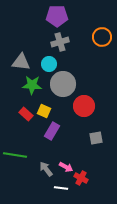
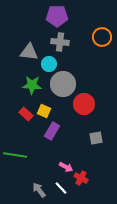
gray cross: rotated 24 degrees clockwise
gray triangle: moved 8 px right, 10 px up
red circle: moved 2 px up
gray arrow: moved 7 px left, 21 px down
white line: rotated 40 degrees clockwise
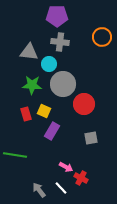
red rectangle: rotated 32 degrees clockwise
gray square: moved 5 px left
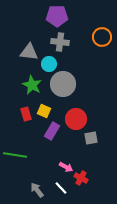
green star: rotated 24 degrees clockwise
red circle: moved 8 px left, 15 px down
gray arrow: moved 2 px left
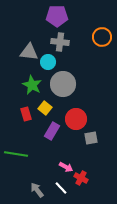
cyan circle: moved 1 px left, 2 px up
yellow square: moved 1 px right, 3 px up; rotated 16 degrees clockwise
green line: moved 1 px right, 1 px up
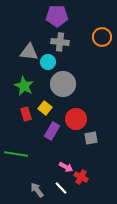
green star: moved 8 px left, 1 px down
red cross: moved 1 px up
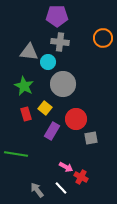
orange circle: moved 1 px right, 1 px down
